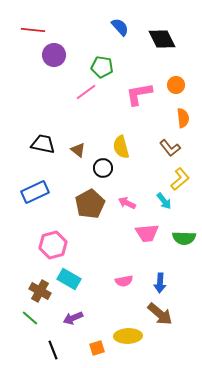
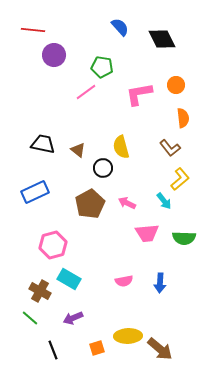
brown arrow: moved 35 px down
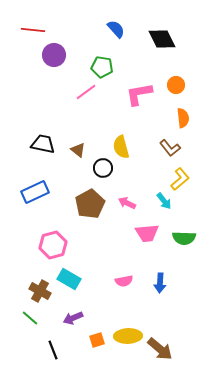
blue semicircle: moved 4 px left, 2 px down
orange square: moved 8 px up
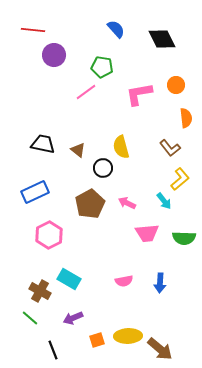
orange semicircle: moved 3 px right
pink hexagon: moved 4 px left, 10 px up; rotated 12 degrees counterclockwise
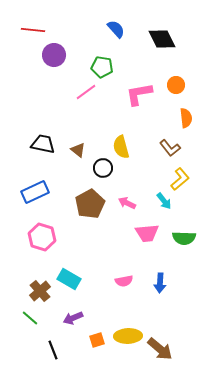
pink hexagon: moved 7 px left, 2 px down; rotated 16 degrees counterclockwise
brown cross: rotated 20 degrees clockwise
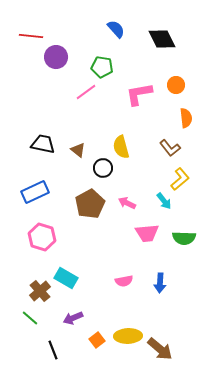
red line: moved 2 px left, 6 px down
purple circle: moved 2 px right, 2 px down
cyan rectangle: moved 3 px left, 1 px up
orange square: rotated 21 degrees counterclockwise
